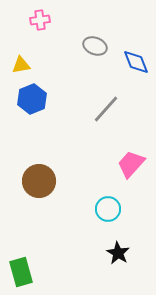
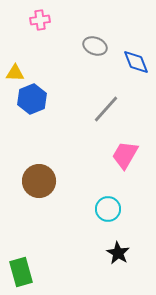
yellow triangle: moved 6 px left, 8 px down; rotated 12 degrees clockwise
pink trapezoid: moved 6 px left, 9 px up; rotated 12 degrees counterclockwise
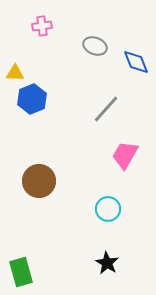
pink cross: moved 2 px right, 6 px down
black star: moved 11 px left, 10 px down
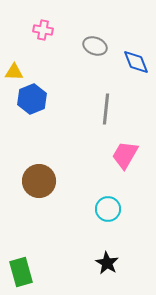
pink cross: moved 1 px right, 4 px down; rotated 18 degrees clockwise
yellow triangle: moved 1 px left, 1 px up
gray line: rotated 36 degrees counterclockwise
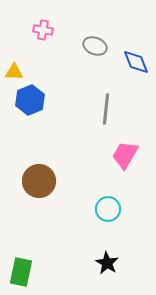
blue hexagon: moved 2 px left, 1 px down
green rectangle: rotated 28 degrees clockwise
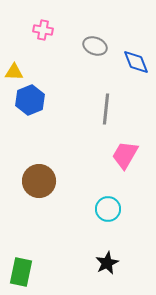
black star: rotated 15 degrees clockwise
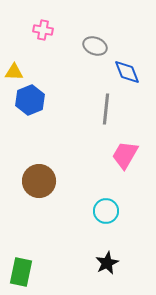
blue diamond: moved 9 px left, 10 px down
cyan circle: moved 2 px left, 2 px down
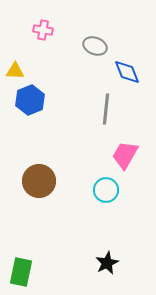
yellow triangle: moved 1 px right, 1 px up
cyan circle: moved 21 px up
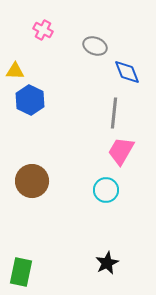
pink cross: rotated 18 degrees clockwise
blue hexagon: rotated 12 degrees counterclockwise
gray line: moved 8 px right, 4 px down
pink trapezoid: moved 4 px left, 4 px up
brown circle: moved 7 px left
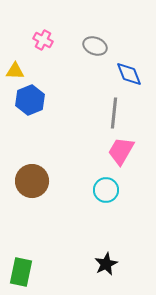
pink cross: moved 10 px down
blue diamond: moved 2 px right, 2 px down
blue hexagon: rotated 12 degrees clockwise
black star: moved 1 px left, 1 px down
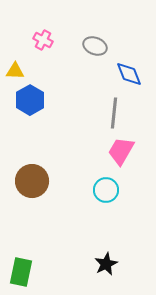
blue hexagon: rotated 8 degrees counterclockwise
